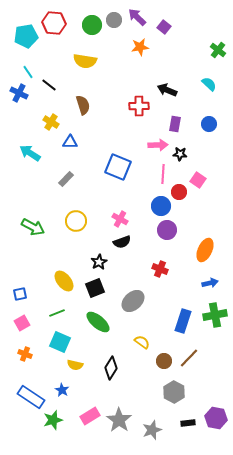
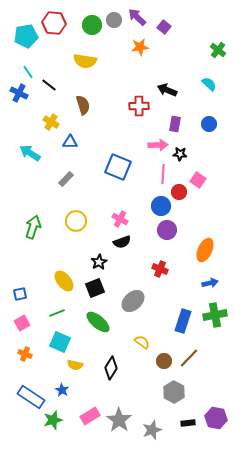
green arrow at (33, 227): rotated 100 degrees counterclockwise
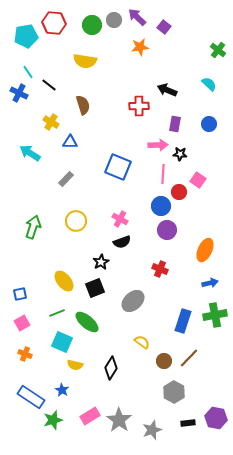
black star at (99, 262): moved 2 px right
green ellipse at (98, 322): moved 11 px left
cyan square at (60, 342): moved 2 px right
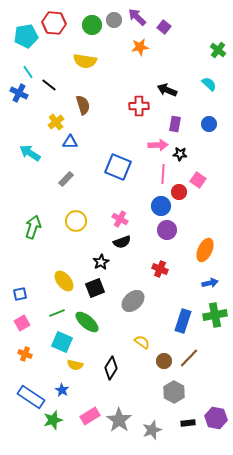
yellow cross at (51, 122): moved 5 px right; rotated 21 degrees clockwise
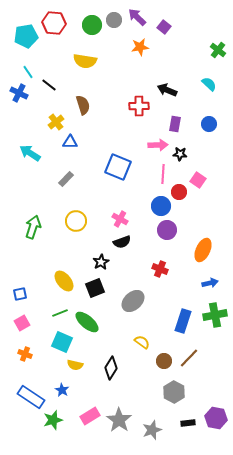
orange ellipse at (205, 250): moved 2 px left
green line at (57, 313): moved 3 px right
